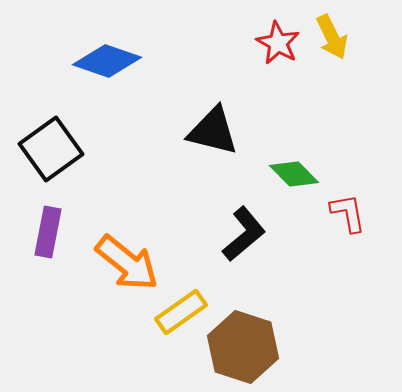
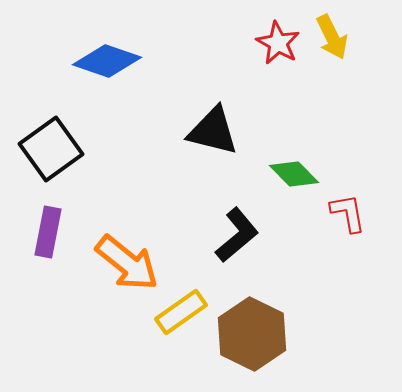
black L-shape: moved 7 px left, 1 px down
brown hexagon: moved 9 px right, 13 px up; rotated 8 degrees clockwise
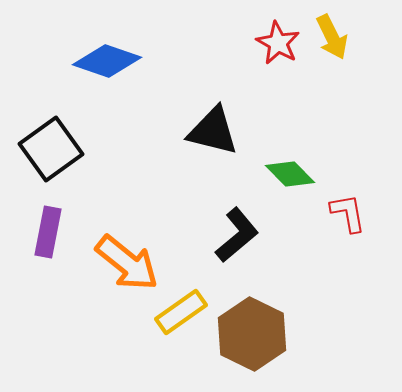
green diamond: moved 4 px left
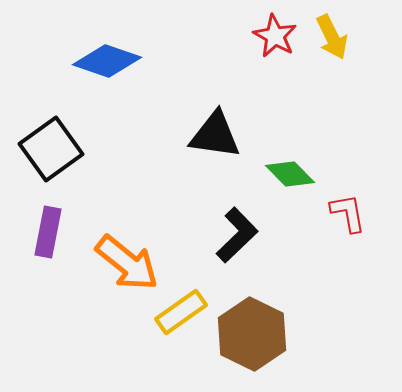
red star: moved 3 px left, 7 px up
black triangle: moved 2 px right, 4 px down; rotated 6 degrees counterclockwise
black L-shape: rotated 4 degrees counterclockwise
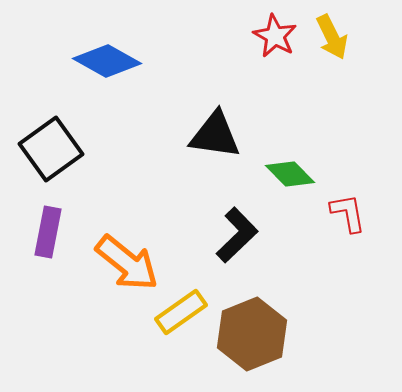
blue diamond: rotated 10 degrees clockwise
brown hexagon: rotated 12 degrees clockwise
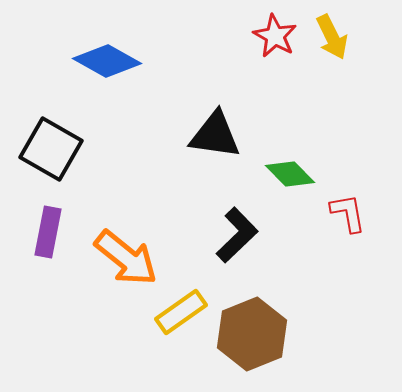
black square: rotated 24 degrees counterclockwise
orange arrow: moved 1 px left, 5 px up
